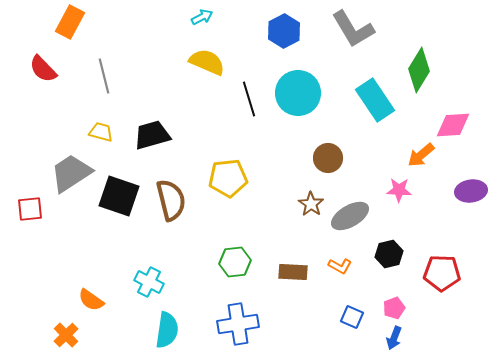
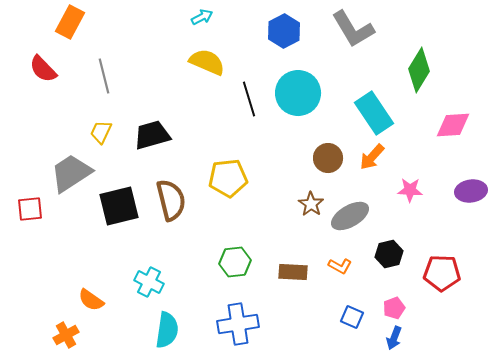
cyan rectangle: moved 1 px left, 13 px down
yellow trapezoid: rotated 80 degrees counterclockwise
orange arrow: moved 49 px left, 2 px down; rotated 8 degrees counterclockwise
pink star: moved 11 px right
black square: moved 10 px down; rotated 33 degrees counterclockwise
orange cross: rotated 15 degrees clockwise
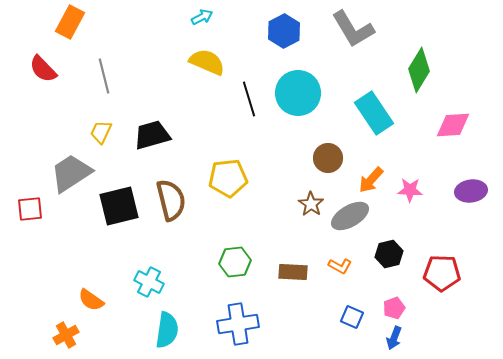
orange arrow: moved 1 px left, 23 px down
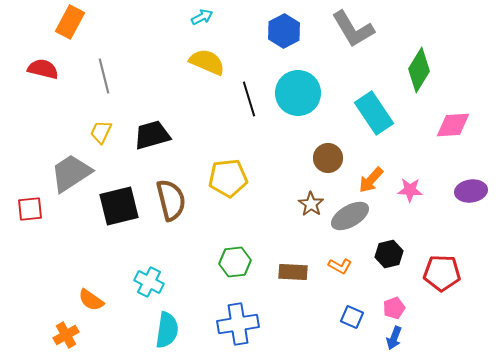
red semicircle: rotated 148 degrees clockwise
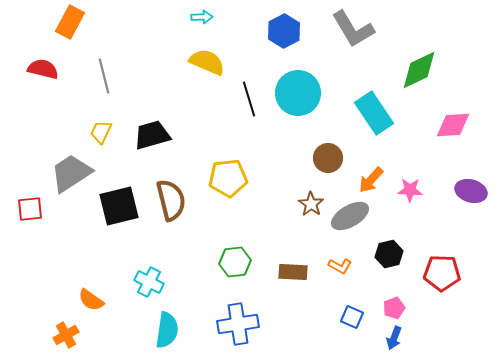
cyan arrow: rotated 25 degrees clockwise
green diamond: rotated 33 degrees clockwise
purple ellipse: rotated 24 degrees clockwise
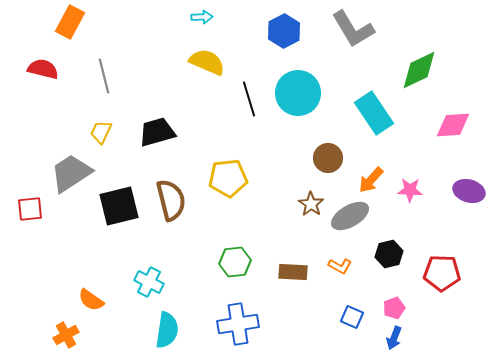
black trapezoid: moved 5 px right, 3 px up
purple ellipse: moved 2 px left
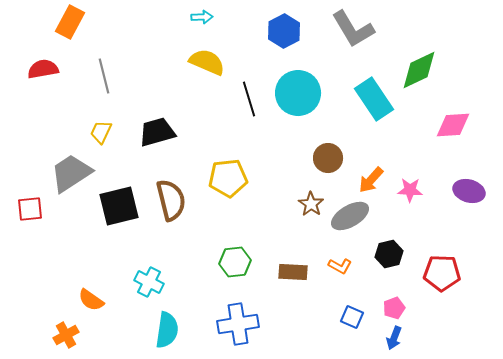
red semicircle: rotated 24 degrees counterclockwise
cyan rectangle: moved 14 px up
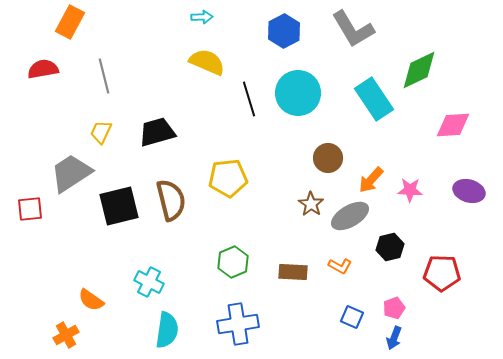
black hexagon: moved 1 px right, 7 px up
green hexagon: moved 2 px left; rotated 16 degrees counterclockwise
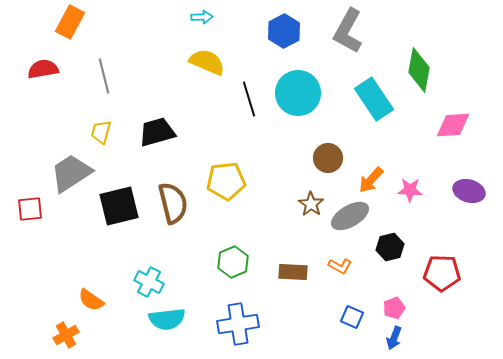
gray L-shape: moved 5 px left, 2 px down; rotated 60 degrees clockwise
green diamond: rotated 54 degrees counterclockwise
yellow trapezoid: rotated 10 degrees counterclockwise
yellow pentagon: moved 2 px left, 3 px down
brown semicircle: moved 2 px right, 3 px down
cyan semicircle: moved 11 px up; rotated 75 degrees clockwise
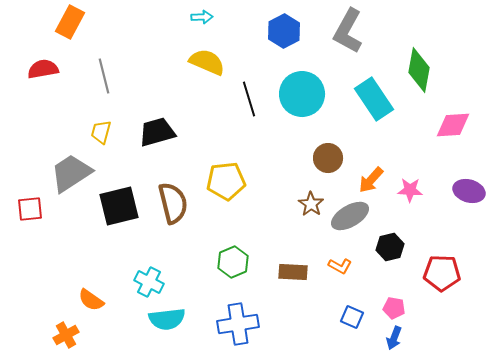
cyan circle: moved 4 px right, 1 px down
pink pentagon: rotated 30 degrees clockwise
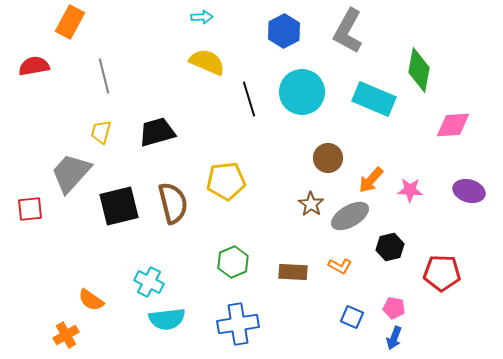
red semicircle: moved 9 px left, 3 px up
cyan circle: moved 2 px up
cyan rectangle: rotated 33 degrees counterclockwise
gray trapezoid: rotated 15 degrees counterclockwise
